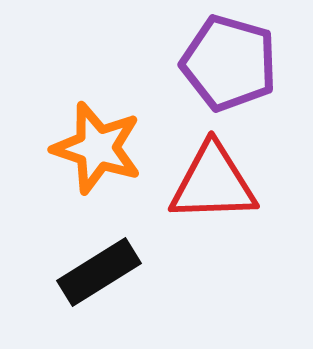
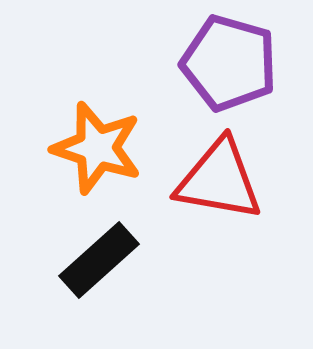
red triangle: moved 6 px right, 3 px up; rotated 12 degrees clockwise
black rectangle: moved 12 px up; rotated 10 degrees counterclockwise
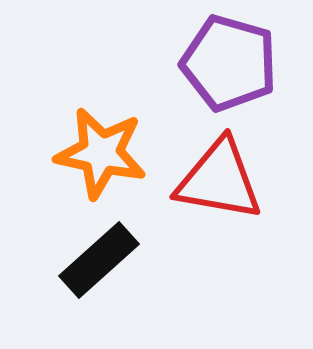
orange star: moved 4 px right, 5 px down; rotated 6 degrees counterclockwise
